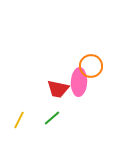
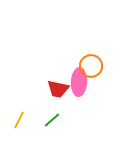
green line: moved 2 px down
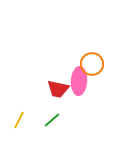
orange circle: moved 1 px right, 2 px up
pink ellipse: moved 1 px up
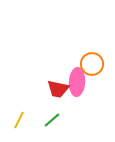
pink ellipse: moved 2 px left, 1 px down
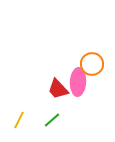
pink ellipse: moved 1 px right
red trapezoid: rotated 35 degrees clockwise
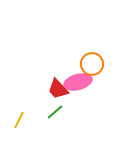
pink ellipse: rotated 72 degrees clockwise
green line: moved 3 px right, 8 px up
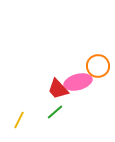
orange circle: moved 6 px right, 2 px down
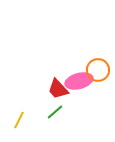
orange circle: moved 4 px down
pink ellipse: moved 1 px right, 1 px up
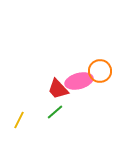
orange circle: moved 2 px right, 1 px down
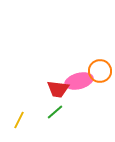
red trapezoid: rotated 40 degrees counterclockwise
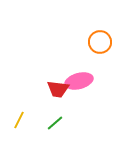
orange circle: moved 29 px up
green line: moved 11 px down
